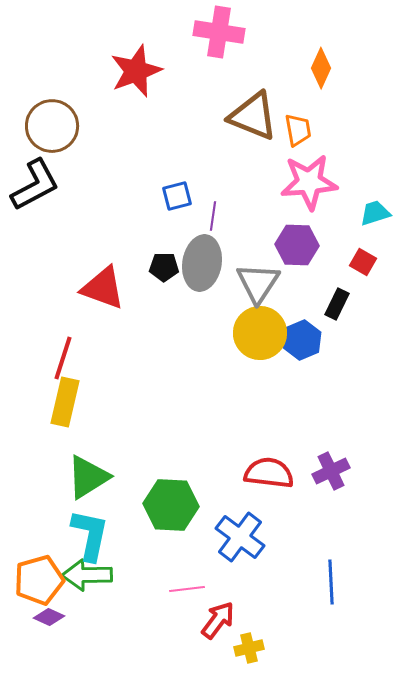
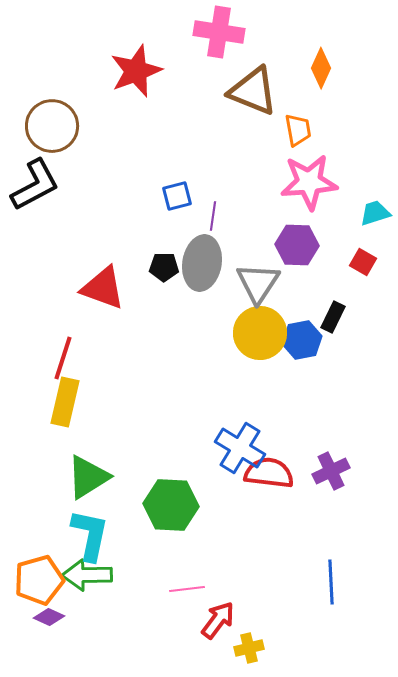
brown triangle: moved 25 px up
black rectangle: moved 4 px left, 13 px down
blue hexagon: rotated 12 degrees clockwise
blue cross: moved 89 px up; rotated 6 degrees counterclockwise
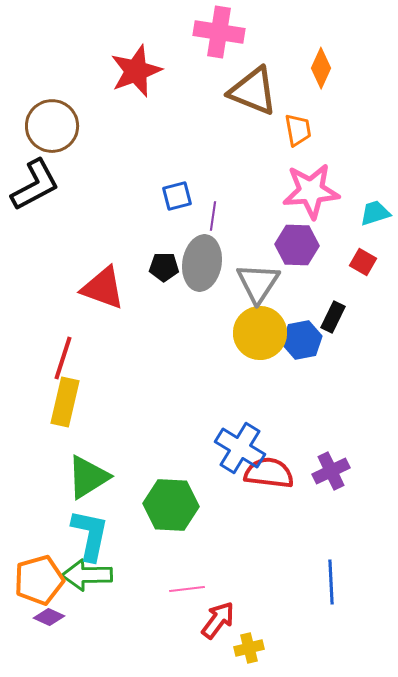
pink star: moved 2 px right, 9 px down
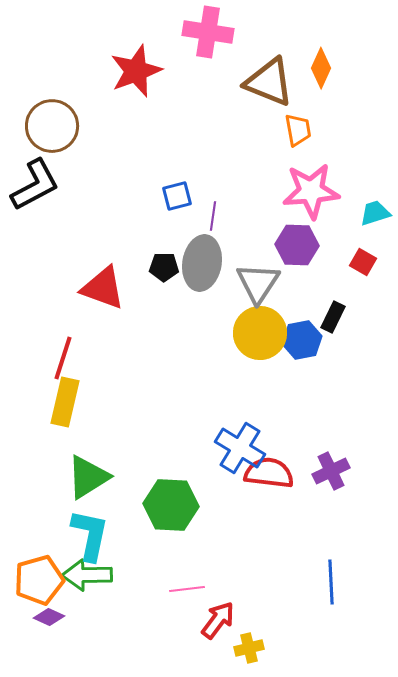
pink cross: moved 11 px left
brown triangle: moved 16 px right, 9 px up
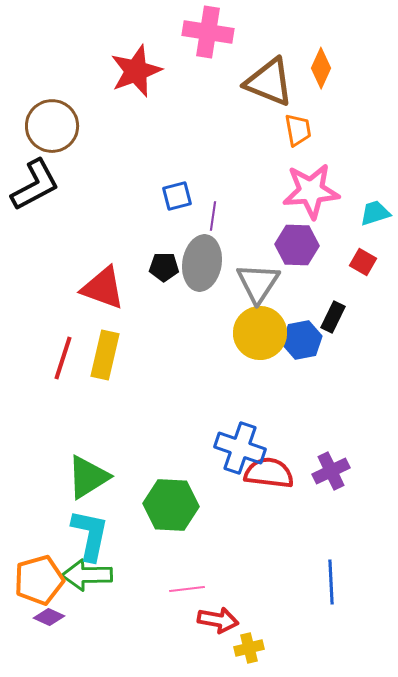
yellow rectangle: moved 40 px right, 47 px up
blue cross: rotated 12 degrees counterclockwise
red arrow: rotated 63 degrees clockwise
